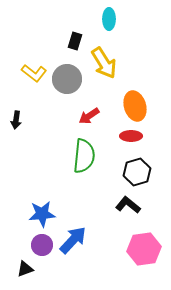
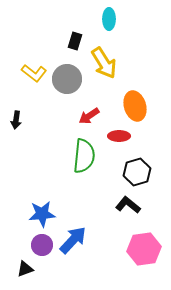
red ellipse: moved 12 px left
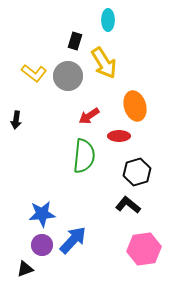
cyan ellipse: moved 1 px left, 1 px down
gray circle: moved 1 px right, 3 px up
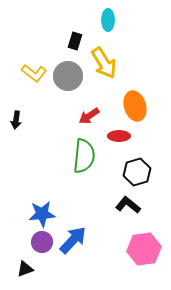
purple circle: moved 3 px up
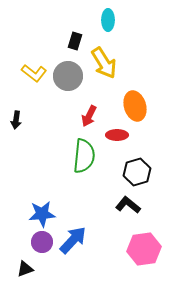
red arrow: rotated 30 degrees counterclockwise
red ellipse: moved 2 px left, 1 px up
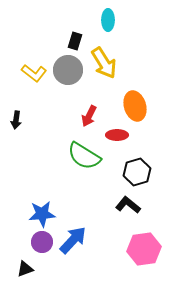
gray circle: moved 6 px up
green semicircle: rotated 116 degrees clockwise
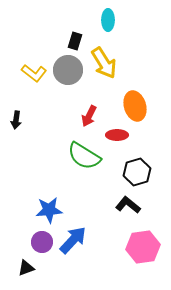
blue star: moved 7 px right, 4 px up
pink hexagon: moved 1 px left, 2 px up
black triangle: moved 1 px right, 1 px up
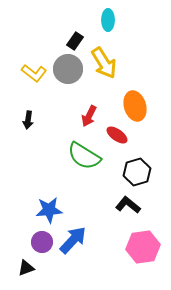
black rectangle: rotated 18 degrees clockwise
gray circle: moved 1 px up
black arrow: moved 12 px right
red ellipse: rotated 35 degrees clockwise
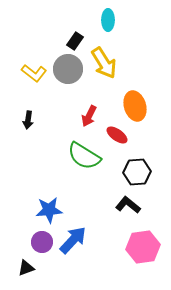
black hexagon: rotated 12 degrees clockwise
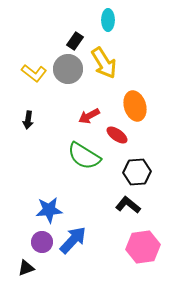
red arrow: rotated 35 degrees clockwise
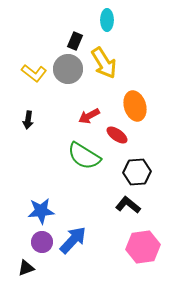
cyan ellipse: moved 1 px left
black rectangle: rotated 12 degrees counterclockwise
blue star: moved 8 px left, 1 px down
